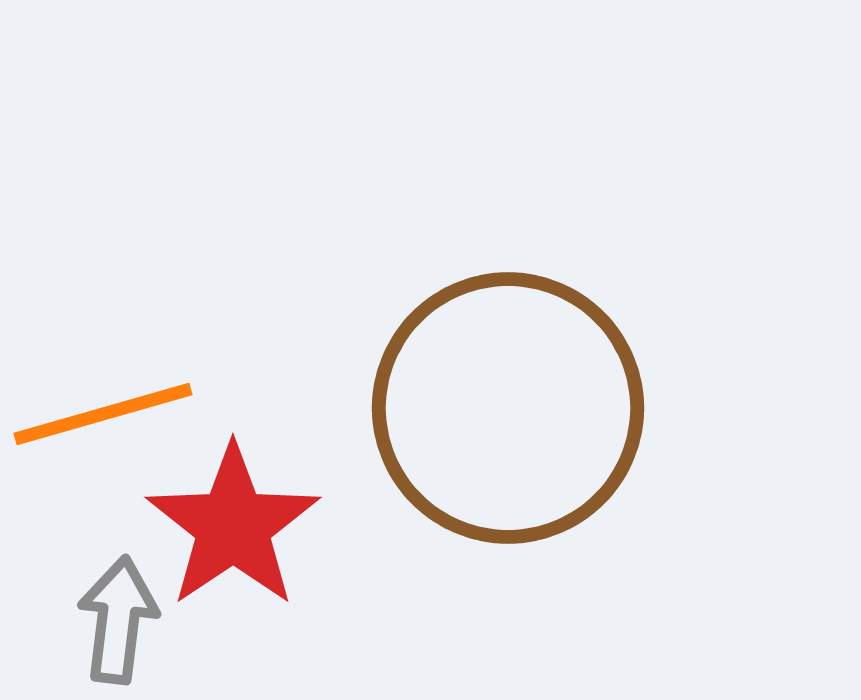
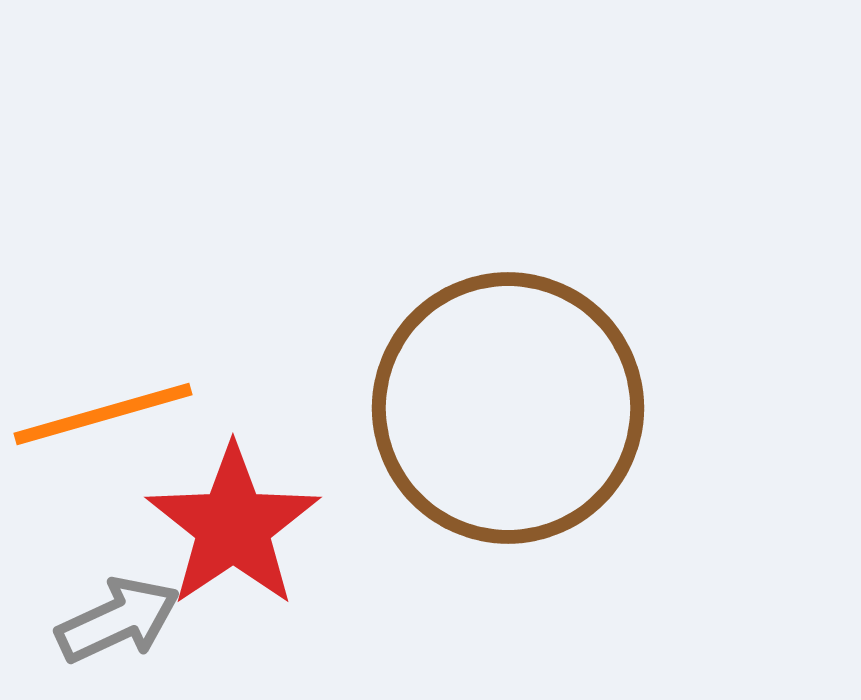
gray arrow: rotated 58 degrees clockwise
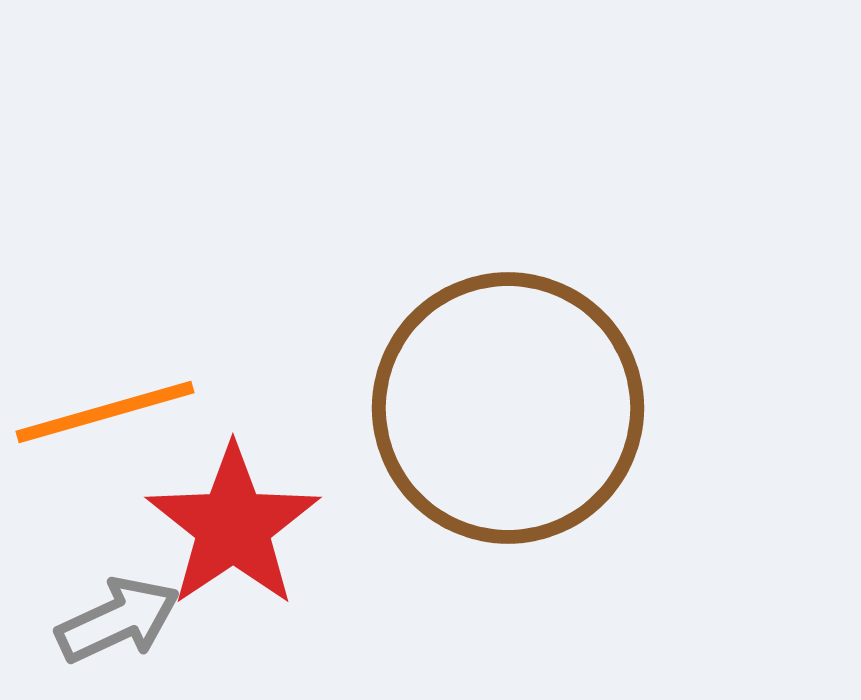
orange line: moved 2 px right, 2 px up
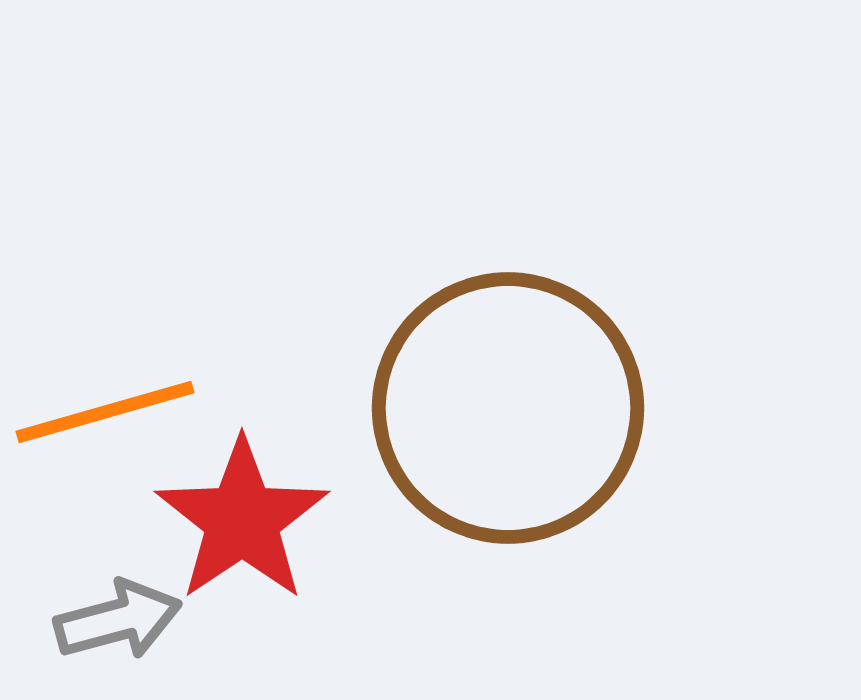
red star: moved 9 px right, 6 px up
gray arrow: rotated 10 degrees clockwise
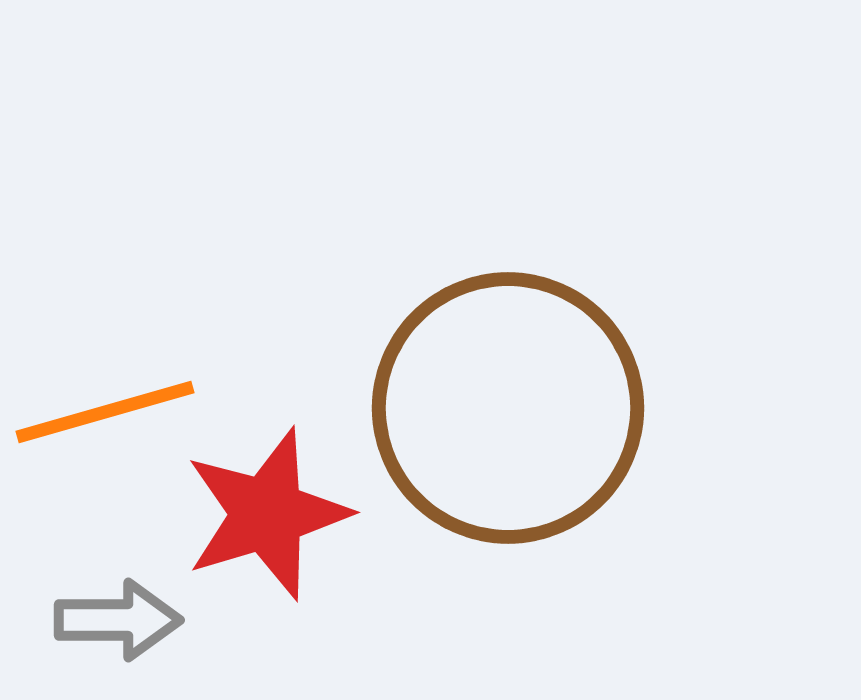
red star: moved 25 px right, 6 px up; rotated 17 degrees clockwise
gray arrow: rotated 15 degrees clockwise
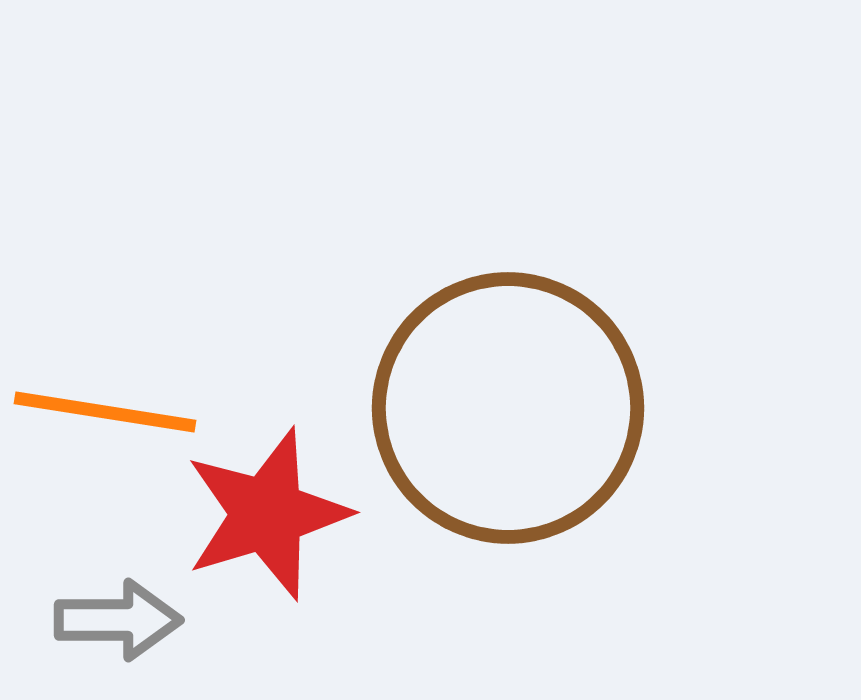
orange line: rotated 25 degrees clockwise
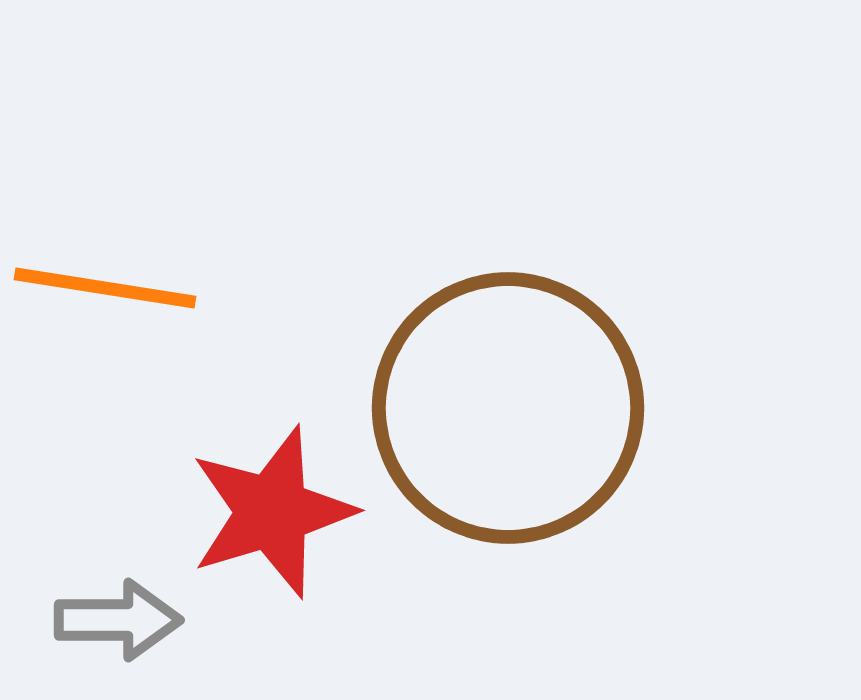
orange line: moved 124 px up
red star: moved 5 px right, 2 px up
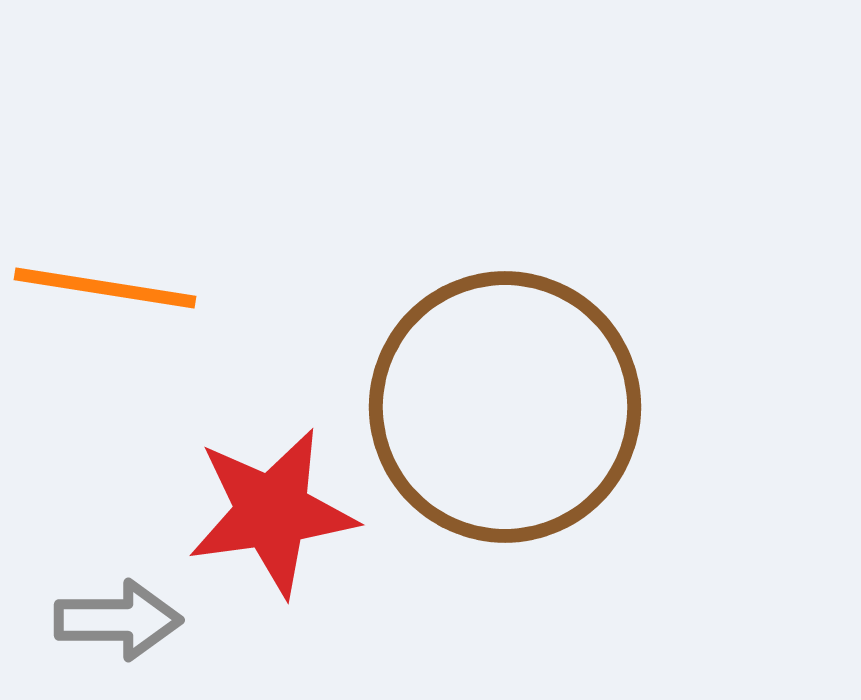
brown circle: moved 3 px left, 1 px up
red star: rotated 9 degrees clockwise
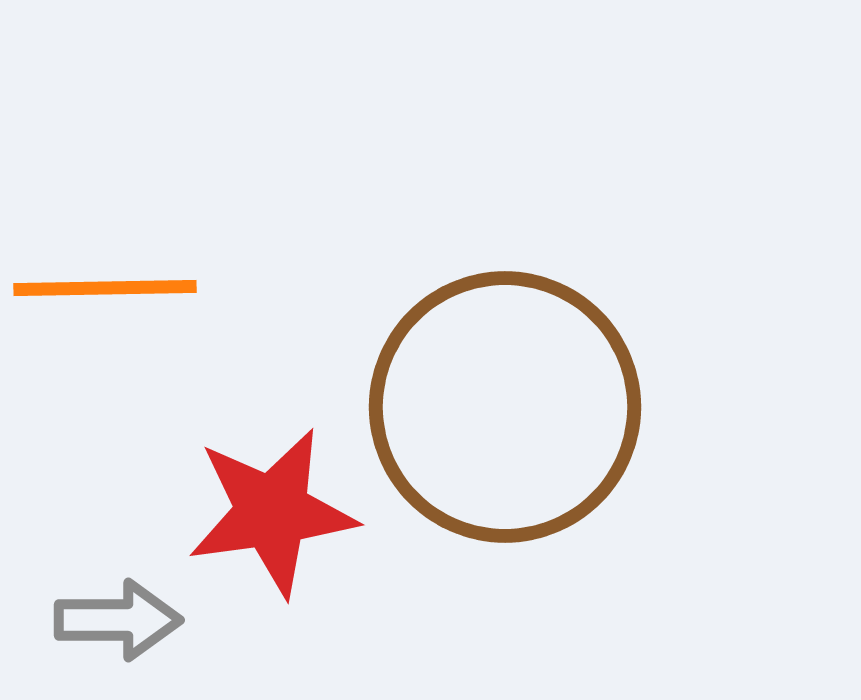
orange line: rotated 10 degrees counterclockwise
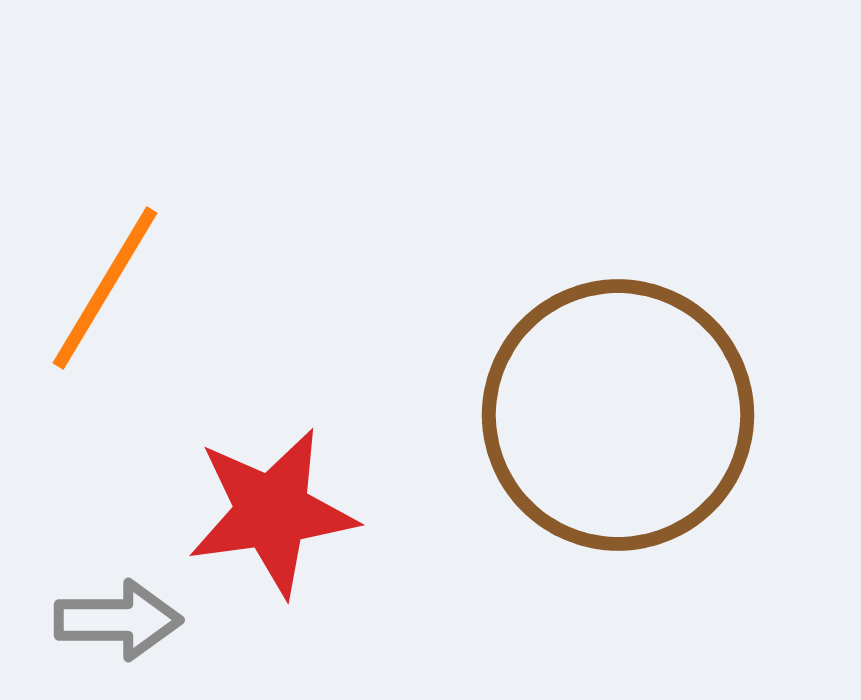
orange line: rotated 58 degrees counterclockwise
brown circle: moved 113 px right, 8 px down
